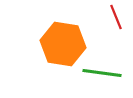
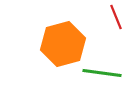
orange hexagon: rotated 24 degrees counterclockwise
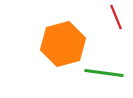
green line: moved 2 px right
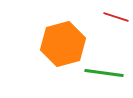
red line: rotated 50 degrees counterclockwise
